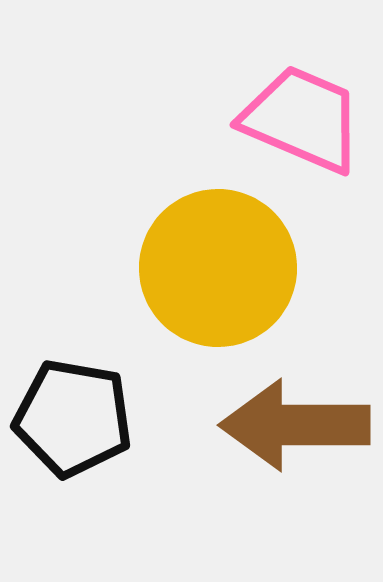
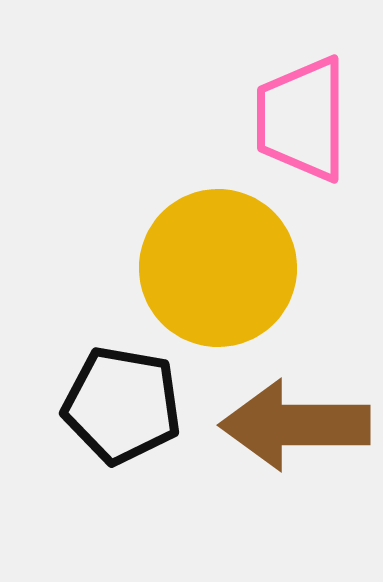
pink trapezoid: rotated 113 degrees counterclockwise
black pentagon: moved 49 px right, 13 px up
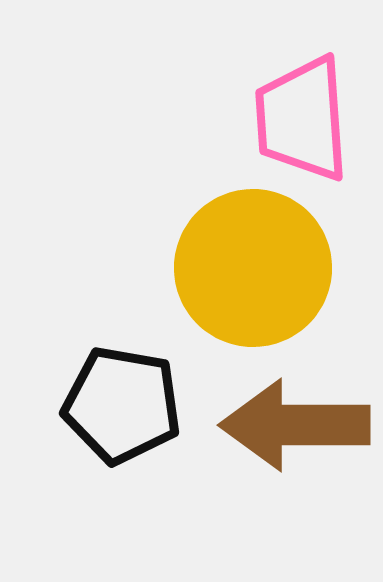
pink trapezoid: rotated 4 degrees counterclockwise
yellow circle: moved 35 px right
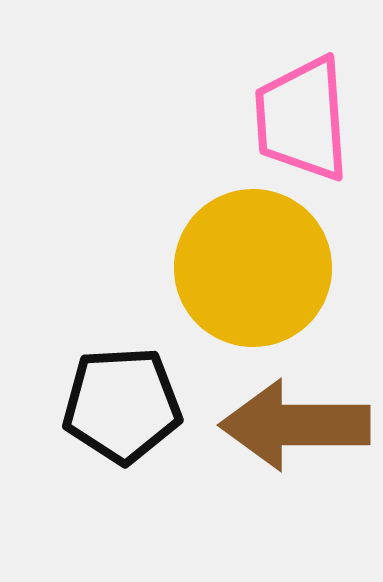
black pentagon: rotated 13 degrees counterclockwise
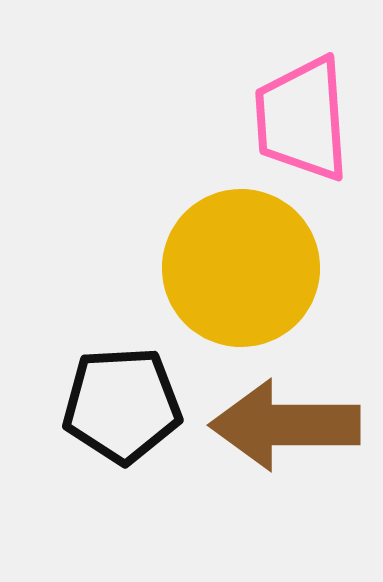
yellow circle: moved 12 px left
brown arrow: moved 10 px left
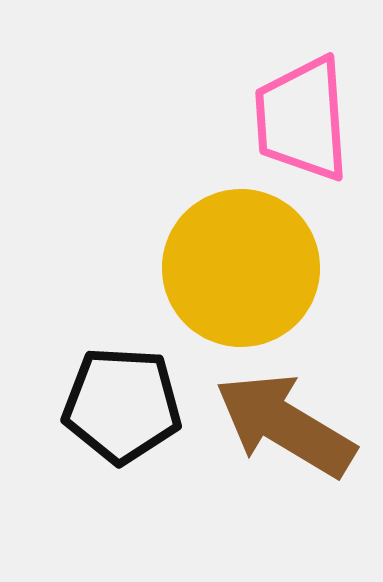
black pentagon: rotated 6 degrees clockwise
brown arrow: rotated 31 degrees clockwise
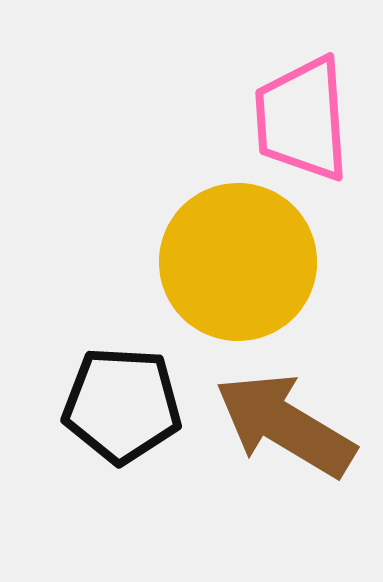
yellow circle: moved 3 px left, 6 px up
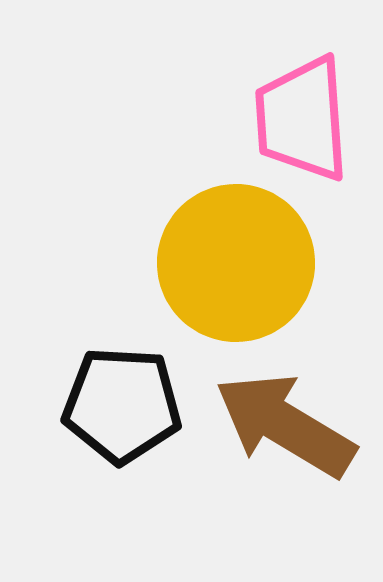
yellow circle: moved 2 px left, 1 px down
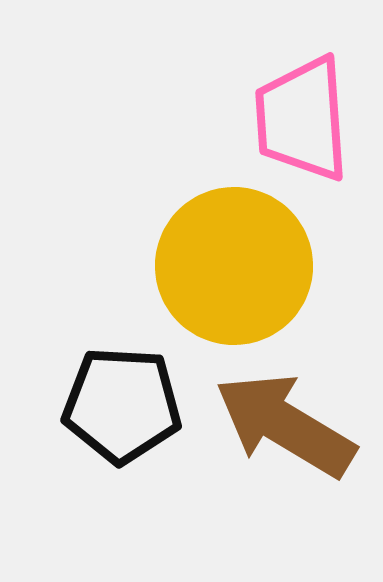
yellow circle: moved 2 px left, 3 px down
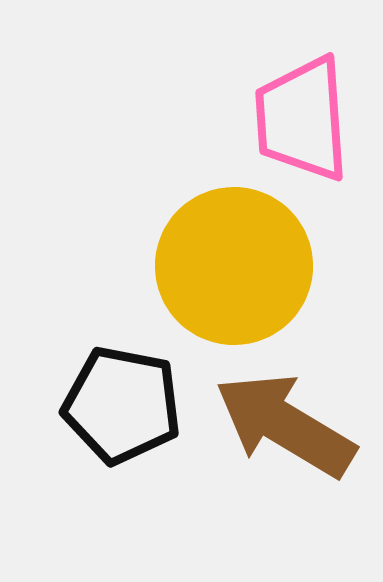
black pentagon: rotated 8 degrees clockwise
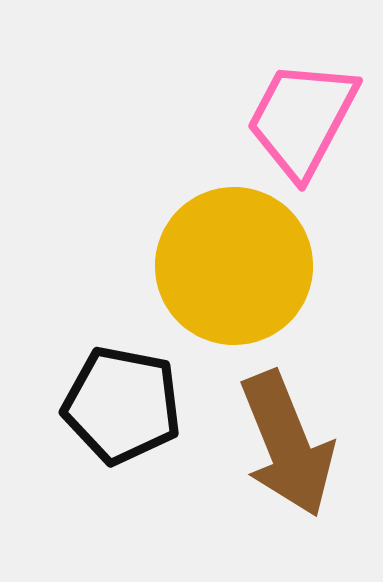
pink trapezoid: rotated 32 degrees clockwise
brown arrow: moved 2 px right, 19 px down; rotated 143 degrees counterclockwise
